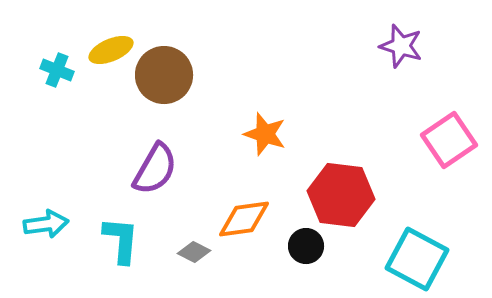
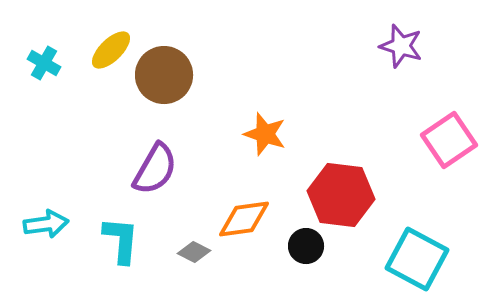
yellow ellipse: rotated 21 degrees counterclockwise
cyan cross: moved 13 px left, 7 px up; rotated 8 degrees clockwise
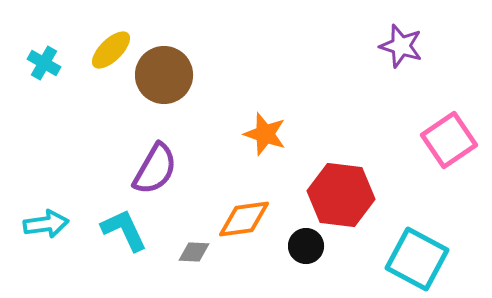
cyan L-shape: moved 3 px right, 10 px up; rotated 30 degrees counterclockwise
gray diamond: rotated 24 degrees counterclockwise
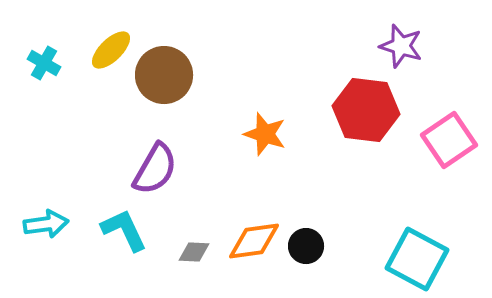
red hexagon: moved 25 px right, 85 px up
orange diamond: moved 10 px right, 22 px down
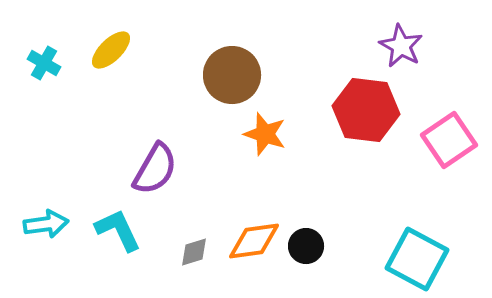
purple star: rotated 12 degrees clockwise
brown circle: moved 68 px right
cyan L-shape: moved 6 px left
gray diamond: rotated 20 degrees counterclockwise
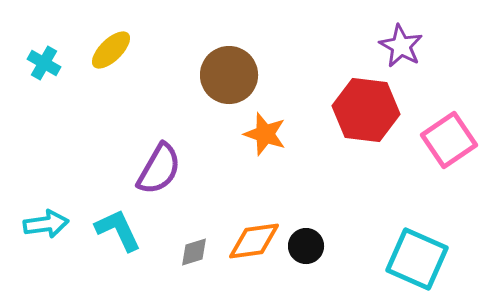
brown circle: moved 3 px left
purple semicircle: moved 4 px right
cyan square: rotated 4 degrees counterclockwise
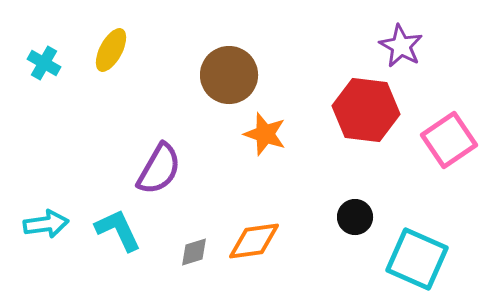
yellow ellipse: rotated 18 degrees counterclockwise
black circle: moved 49 px right, 29 px up
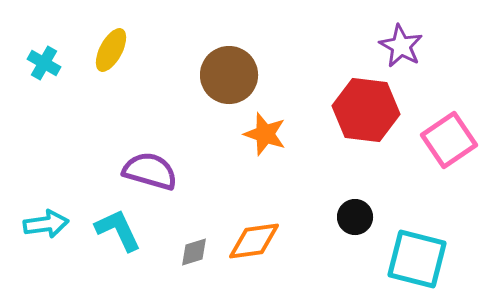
purple semicircle: moved 9 px left, 2 px down; rotated 104 degrees counterclockwise
cyan square: rotated 10 degrees counterclockwise
